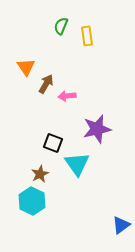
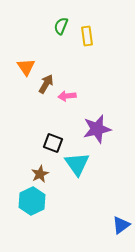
cyan hexagon: rotated 8 degrees clockwise
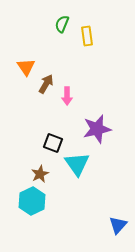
green semicircle: moved 1 px right, 2 px up
pink arrow: rotated 84 degrees counterclockwise
blue triangle: moved 3 px left; rotated 12 degrees counterclockwise
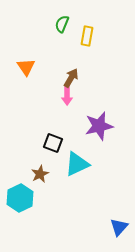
yellow rectangle: rotated 18 degrees clockwise
brown arrow: moved 25 px right, 6 px up
purple star: moved 2 px right, 3 px up
cyan triangle: rotated 40 degrees clockwise
cyan hexagon: moved 12 px left, 3 px up
blue triangle: moved 1 px right, 2 px down
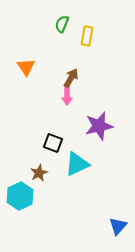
brown star: moved 1 px left, 1 px up
cyan hexagon: moved 2 px up
blue triangle: moved 1 px left, 1 px up
